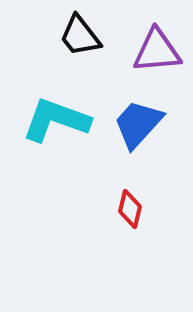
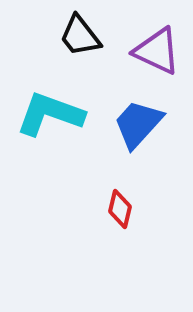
purple triangle: rotated 30 degrees clockwise
cyan L-shape: moved 6 px left, 6 px up
red diamond: moved 10 px left
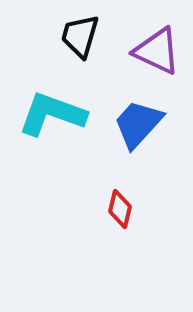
black trapezoid: rotated 54 degrees clockwise
cyan L-shape: moved 2 px right
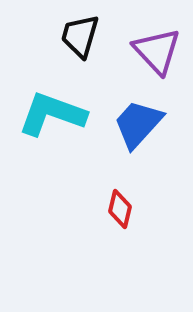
purple triangle: rotated 22 degrees clockwise
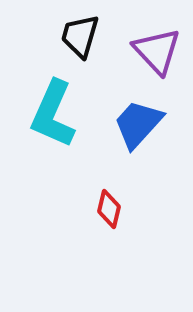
cyan L-shape: moved 1 px right; rotated 86 degrees counterclockwise
red diamond: moved 11 px left
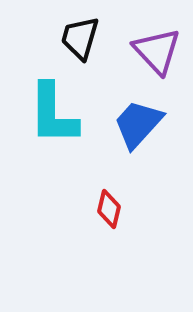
black trapezoid: moved 2 px down
cyan L-shape: rotated 24 degrees counterclockwise
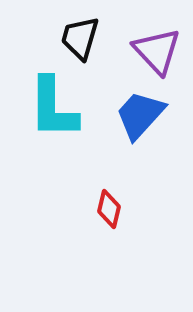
cyan L-shape: moved 6 px up
blue trapezoid: moved 2 px right, 9 px up
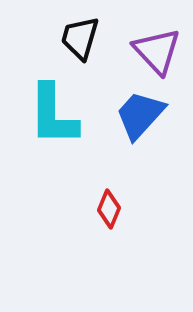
cyan L-shape: moved 7 px down
red diamond: rotated 9 degrees clockwise
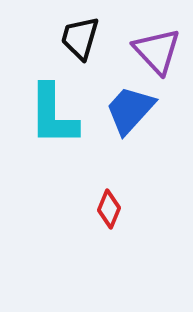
blue trapezoid: moved 10 px left, 5 px up
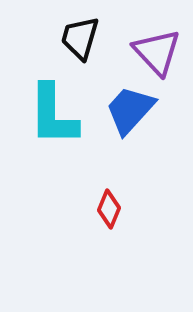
purple triangle: moved 1 px down
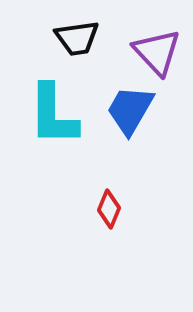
black trapezoid: moved 3 px left; rotated 114 degrees counterclockwise
blue trapezoid: rotated 12 degrees counterclockwise
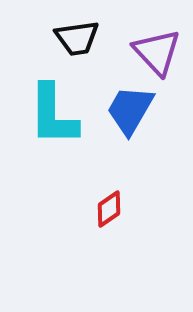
red diamond: rotated 33 degrees clockwise
